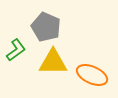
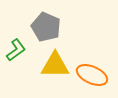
yellow triangle: moved 2 px right, 3 px down
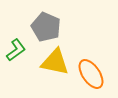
yellow triangle: moved 3 px up; rotated 12 degrees clockwise
orange ellipse: moved 1 px left, 1 px up; rotated 32 degrees clockwise
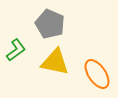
gray pentagon: moved 4 px right, 3 px up
orange ellipse: moved 6 px right
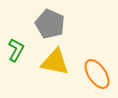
green L-shape: rotated 25 degrees counterclockwise
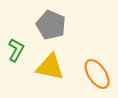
gray pentagon: moved 1 px right, 1 px down
yellow triangle: moved 5 px left, 5 px down
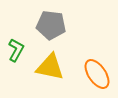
gray pentagon: rotated 16 degrees counterclockwise
